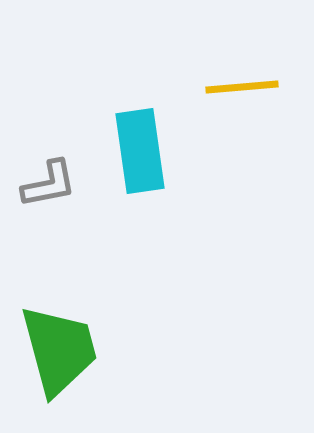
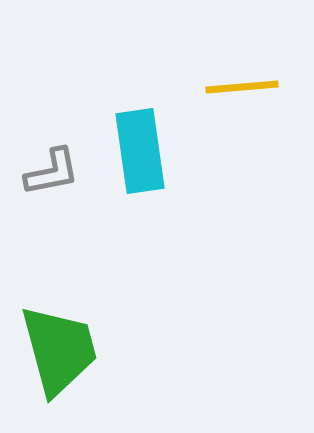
gray L-shape: moved 3 px right, 12 px up
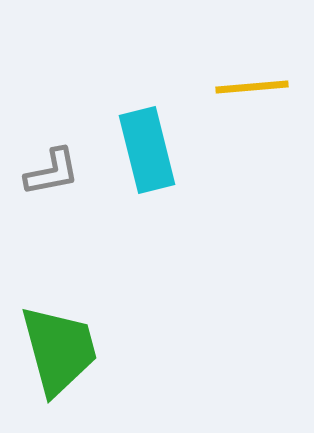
yellow line: moved 10 px right
cyan rectangle: moved 7 px right, 1 px up; rotated 6 degrees counterclockwise
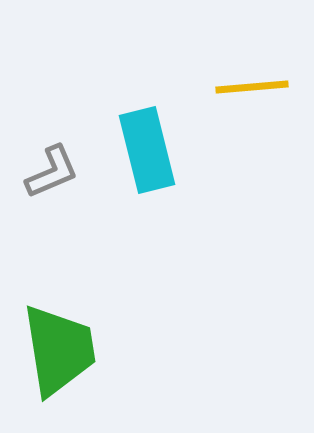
gray L-shape: rotated 12 degrees counterclockwise
green trapezoid: rotated 6 degrees clockwise
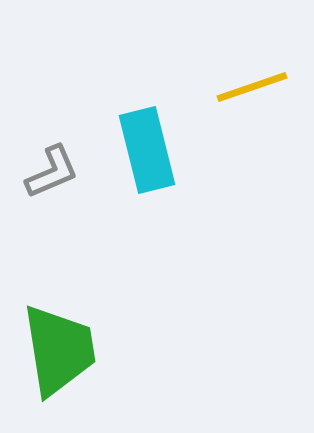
yellow line: rotated 14 degrees counterclockwise
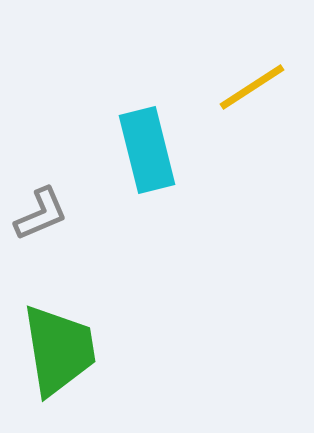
yellow line: rotated 14 degrees counterclockwise
gray L-shape: moved 11 px left, 42 px down
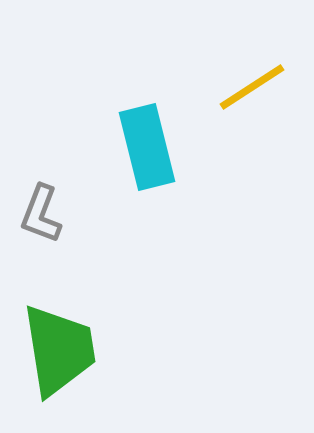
cyan rectangle: moved 3 px up
gray L-shape: rotated 134 degrees clockwise
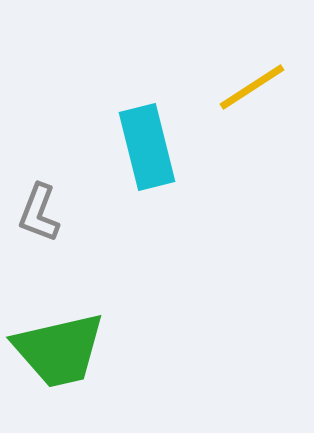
gray L-shape: moved 2 px left, 1 px up
green trapezoid: rotated 86 degrees clockwise
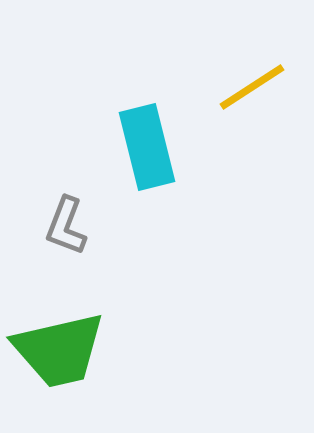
gray L-shape: moved 27 px right, 13 px down
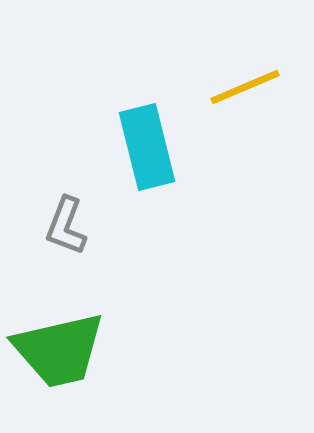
yellow line: moved 7 px left; rotated 10 degrees clockwise
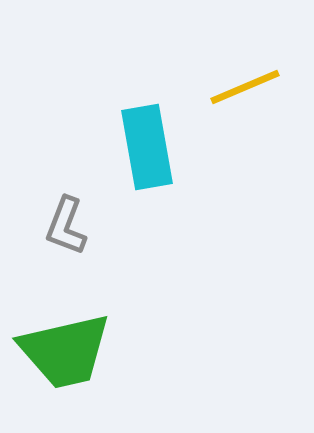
cyan rectangle: rotated 4 degrees clockwise
green trapezoid: moved 6 px right, 1 px down
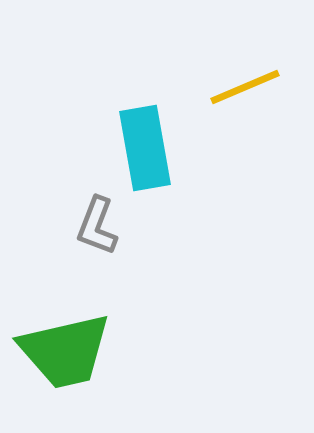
cyan rectangle: moved 2 px left, 1 px down
gray L-shape: moved 31 px right
